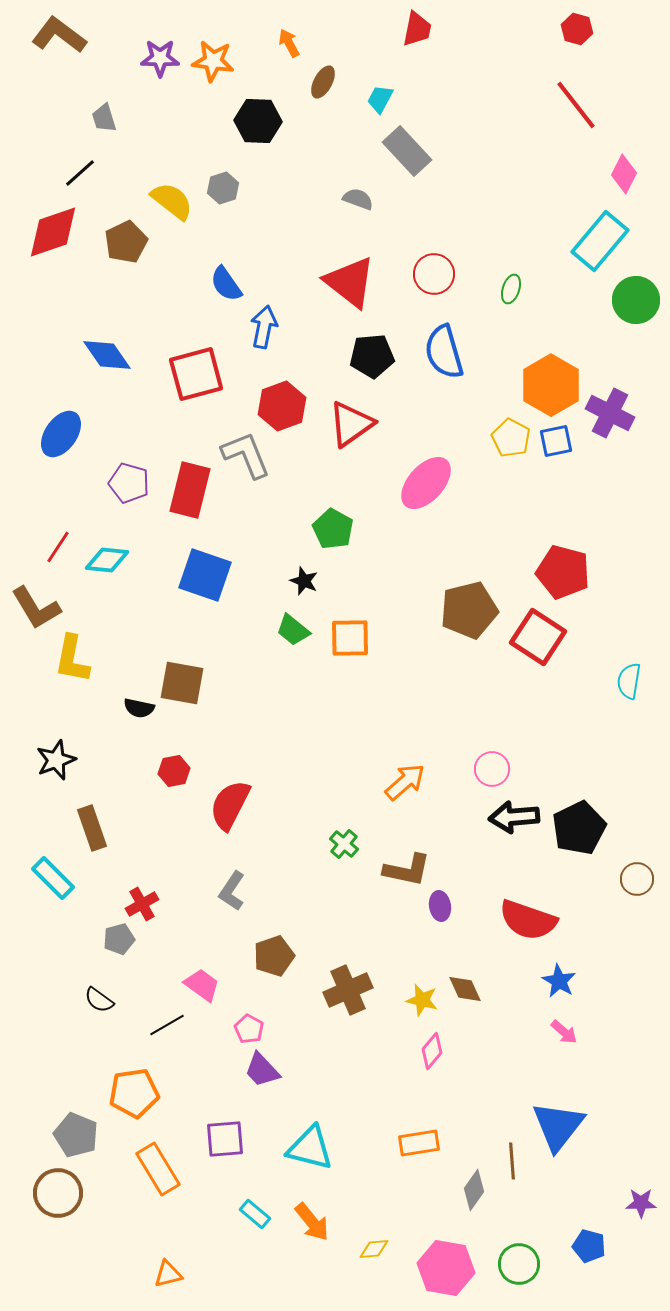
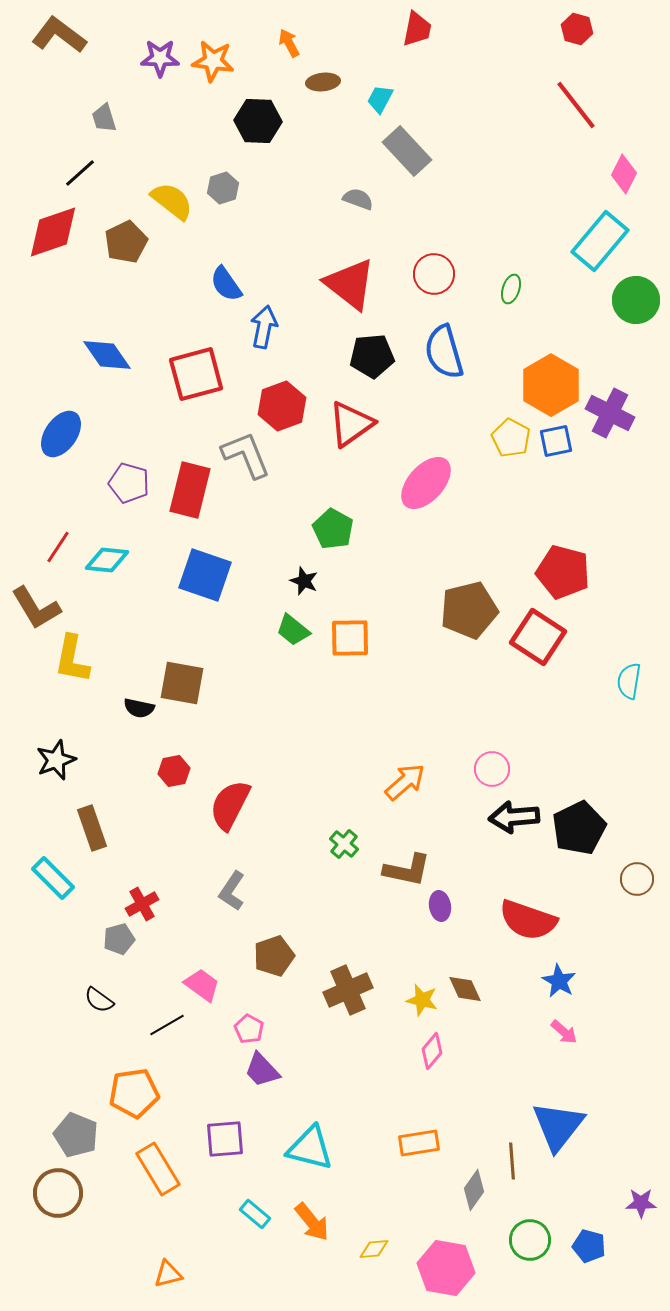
brown ellipse at (323, 82): rotated 56 degrees clockwise
red triangle at (350, 282): moved 2 px down
green circle at (519, 1264): moved 11 px right, 24 px up
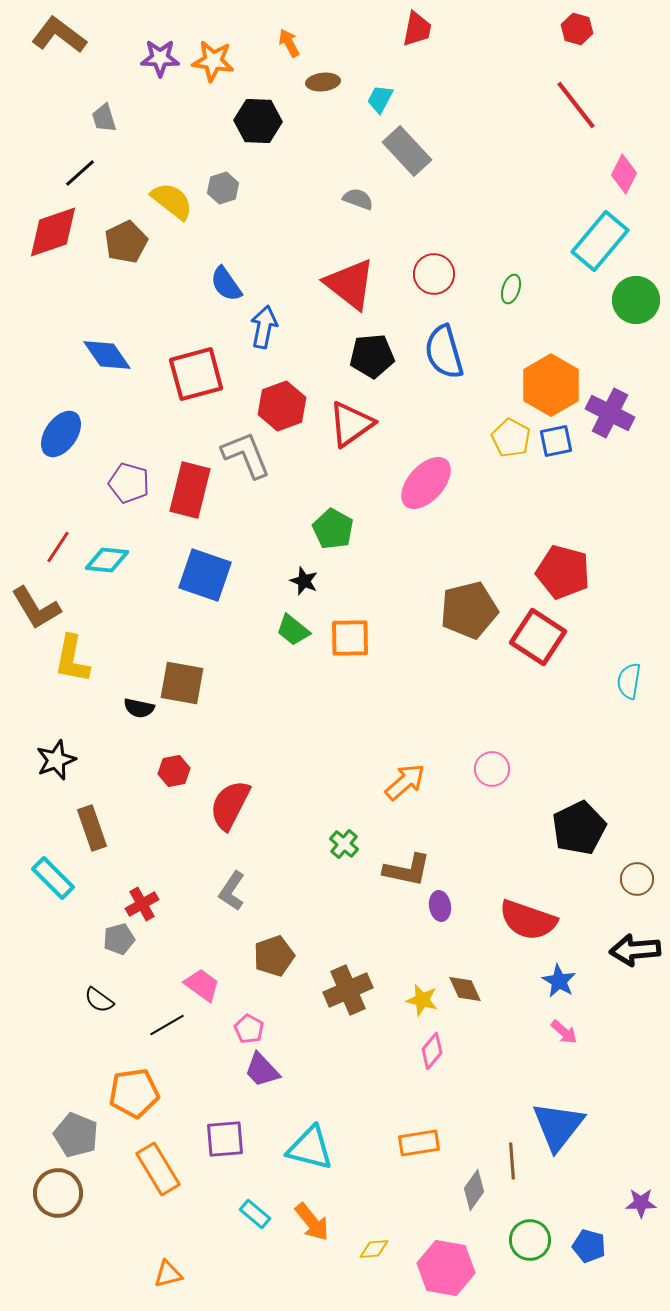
black arrow at (514, 817): moved 121 px right, 133 px down
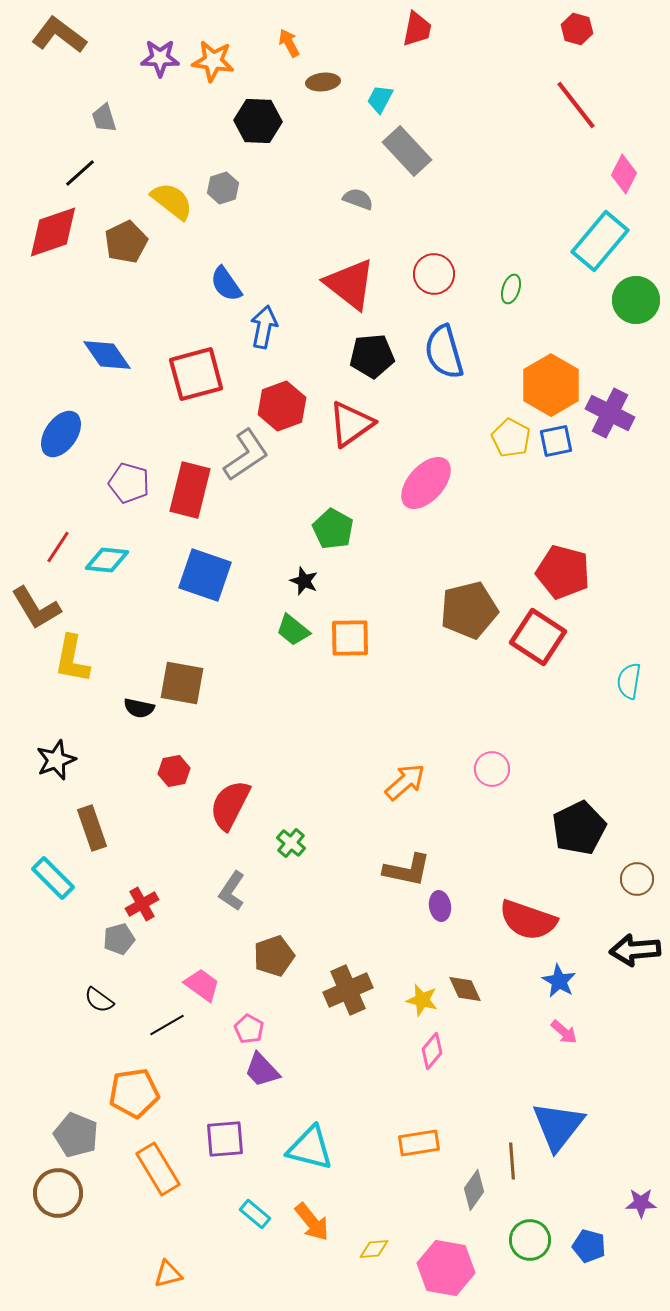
gray L-shape at (246, 455): rotated 78 degrees clockwise
green cross at (344, 844): moved 53 px left, 1 px up
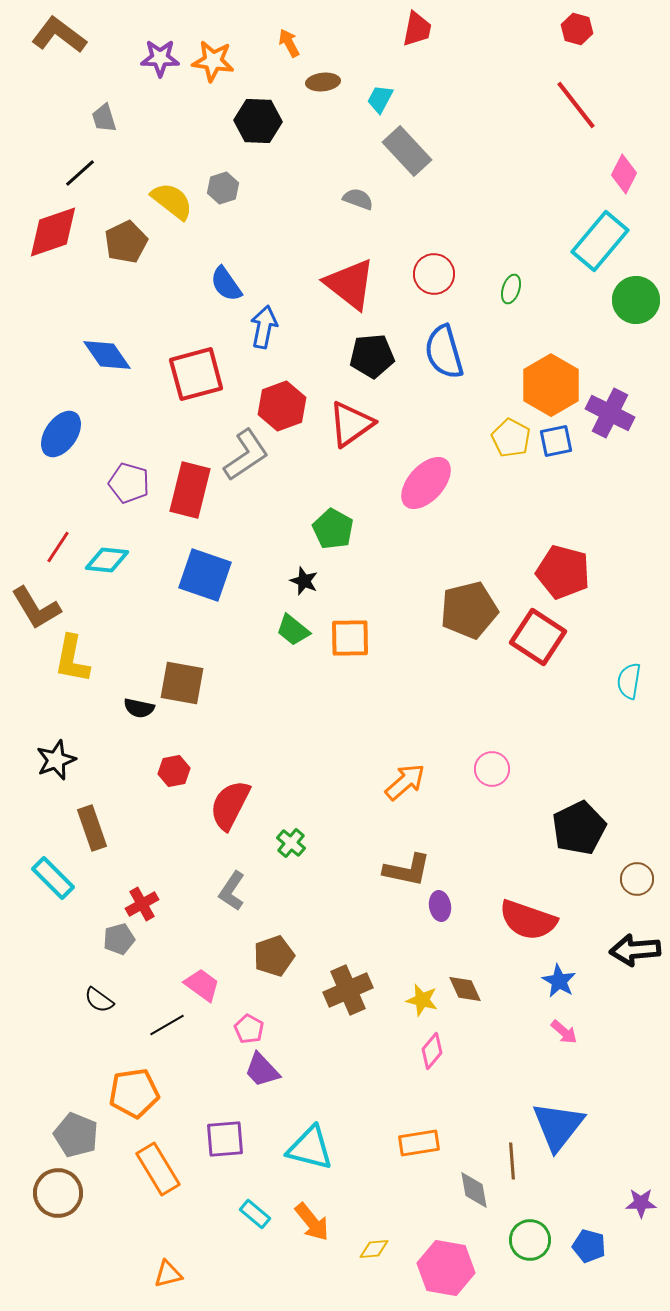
gray diamond at (474, 1190): rotated 45 degrees counterclockwise
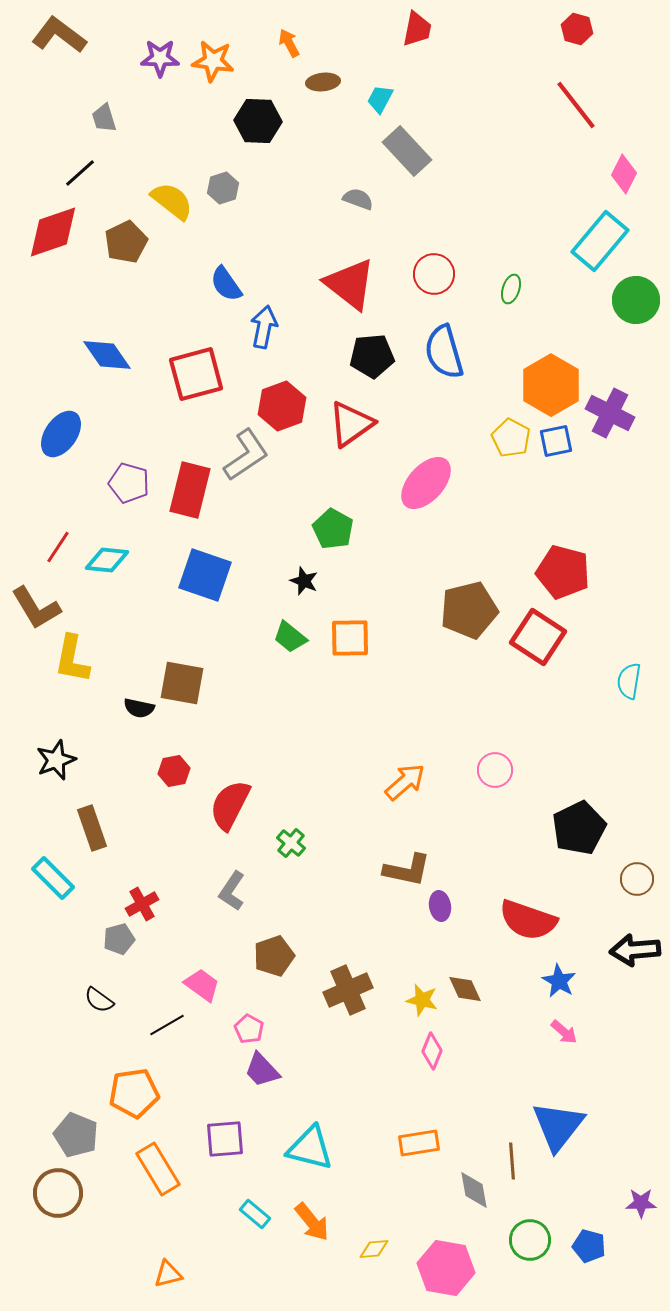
green trapezoid at (293, 630): moved 3 px left, 7 px down
pink circle at (492, 769): moved 3 px right, 1 px down
pink diamond at (432, 1051): rotated 18 degrees counterclockwise
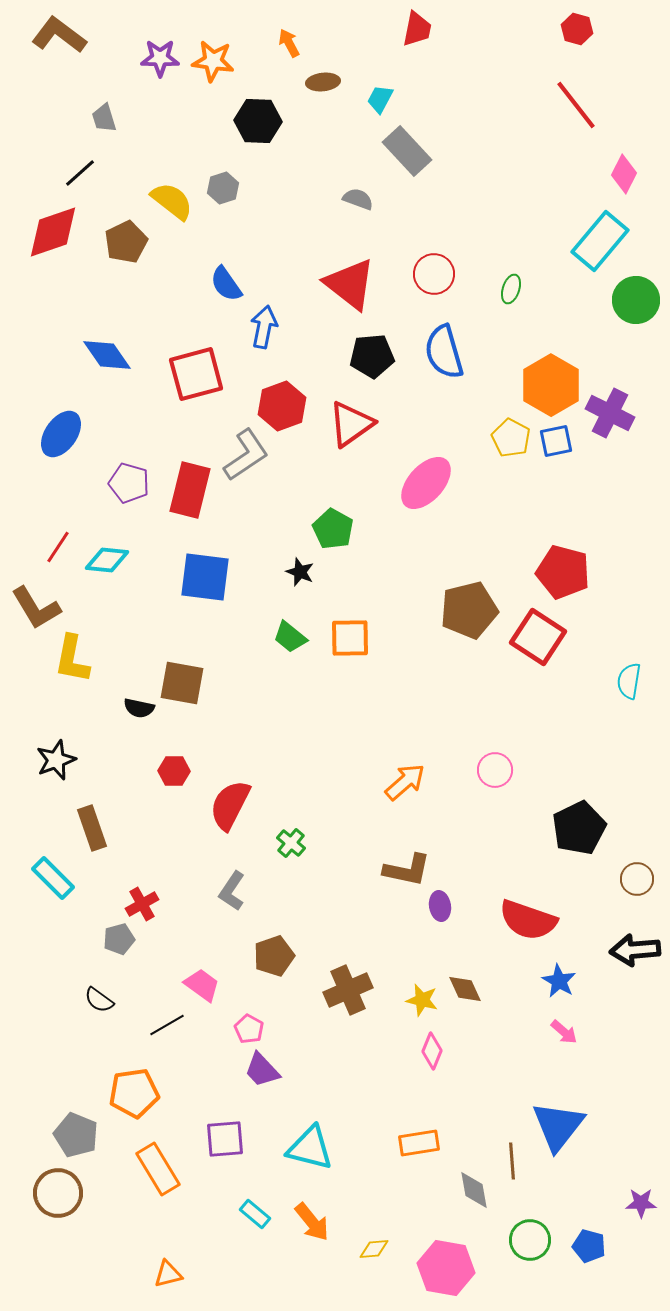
blue square at (205, 575): moved 2 px down; rotated 12 degrees counterclockwise
black star at (304, 581): moved 4 px left, 9 px up
red hexagon at (174, 771): rotated 12 degrees clockwise
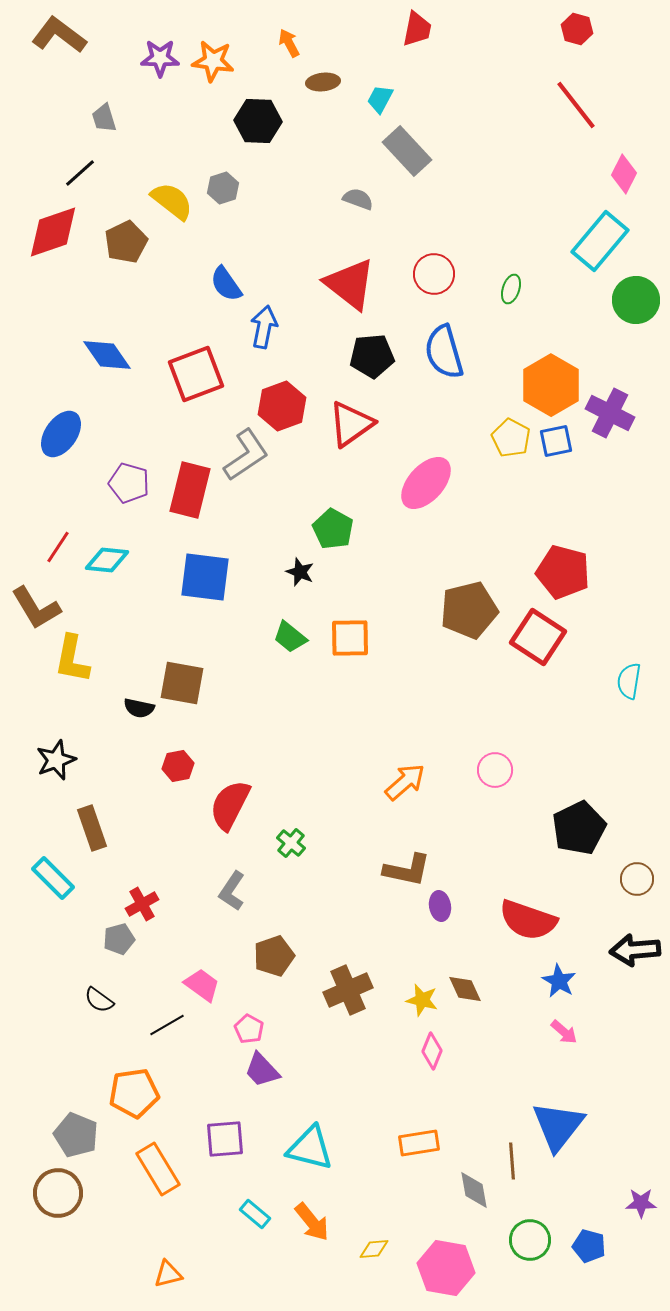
red square at (196, 374): rotated 6 degrees counterclockwise
red hexagon at (174, 771): moved 4 px right, 5 px up; rotated 12 degrees counterclockwise
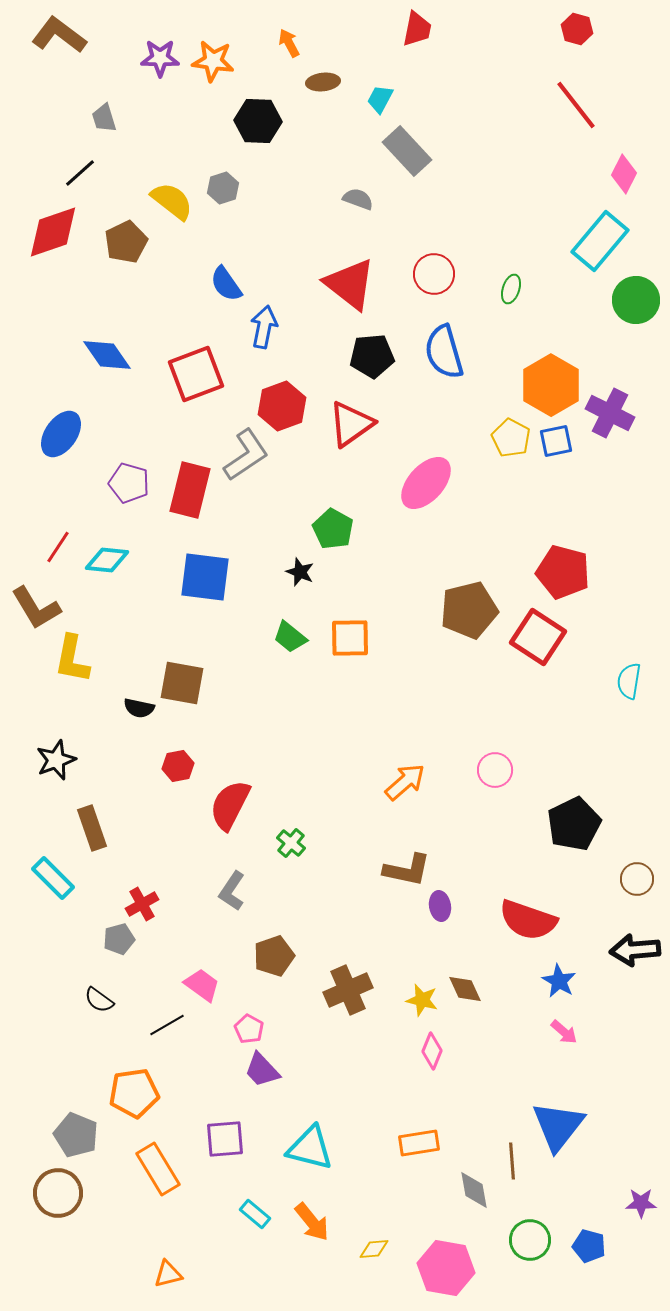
black pentagon at (579, 828): moved 5 px left, 4 px up
